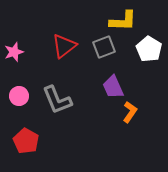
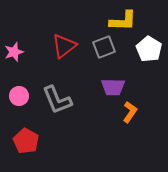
purple trapezoid: rotated 65 degrees counterclockwise
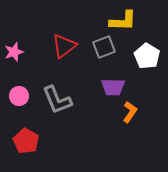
white pentagon: moved 2 px left, 7 px down
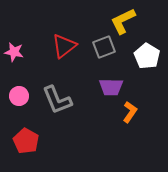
yellow L-shape: rotated 152 degrees clockwise
pink star: rotated 30 degrees clockwise
purple trapezoid: moved 2 px left
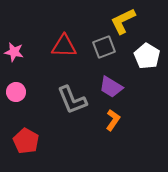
red triangle: rotated 40 degrees clockwise
purple trapezoid: rotated 30 degrees clockwise
pink circle: moved 3 px left, 4 px up
gray L-shape: moved 15 px right
orange L-shape: moved 17 px left, 8 px down
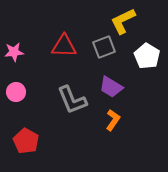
pink star: rotated 18 degrees counterclockwise
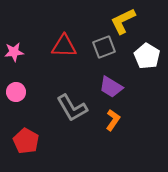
gray L-shape: moved 8 px down; rotated 8 degrees counterclockwise
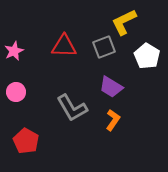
yellow L-shape: moved 1 px right, 1 px down
pink star: moved 1 px up; rotated 18 degrees counterclockwise
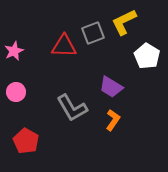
gray square: moved 11 px left, 14 px up
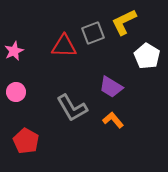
orange L-shape: rotated 75 degrees counterclockwise
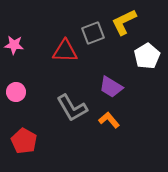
red triangle: moved 1 px right, 5 px down
pink star: moved 6 px up; rotated 30 degrees clockwise
white pentagon: rotated 10 degrees clockwise
orange L-shape: moved 4 px left
red pentagon: moved 2 px left
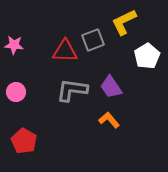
gray square: moved 7 px down
purple trapezoid: rotated 25 degrees clockwise
gray L-shape: moved 18 px up; rotated 128 degrees clockwise
